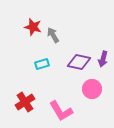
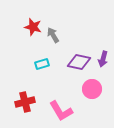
red cross: rotated 18 degrees clockwise
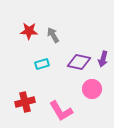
red star: moved 4 px left, 4 px down; rotated 12 degrees counterclockwise
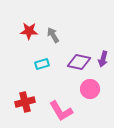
pink circle: moved 2 px left
